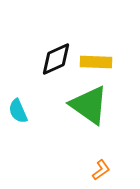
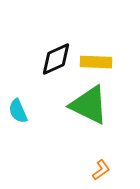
green triangle: rotated 9 degrees counterclockwise
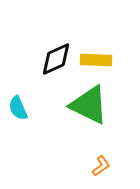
yellow rectangle: moved 2 px up
cyan semicircle: moved 3 px up
orange L-shape: moved 4 px up
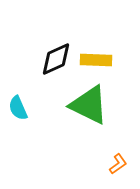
orange L-shape: moved 17 px right, 2 px up
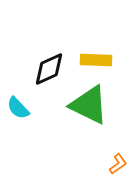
black diamond: moved 7 px left, 10 px down
cyan semicircle: rotated 20 degrees counterclockwise
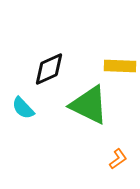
yellow rectangle: moved 24 px right, 6 px down
cyan semicircle: moved 5 px right
orange L-shape: moved 5 px up
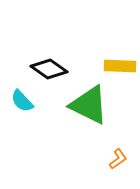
black diamond: rotated 60 degrees clockwise
cyan semicircle: moved 1 px left, 7 px up
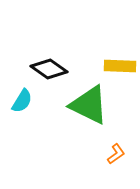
cyan semicircle: rotated 105 degrees counterclockwise
orange L-shape: moved 2 px left, 5 px up
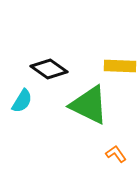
orange L-shape: rotated 90 degrees counterclockwise
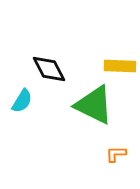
black diamond: rotated 27 degrees clockwise
green triangle: moved 5 px right
orange L-shape: rotated 55 degrees counterclockwise
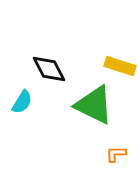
yellow rectangle: rotated 16 degrees clockwise
cyan semicircle: moved 1 px down
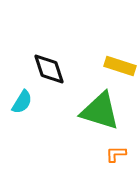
black diamond: rotated 9 degrees clockwise
green triangle: moved 6 px right, 6 px down; rotated 9 degrees counterclockwise
